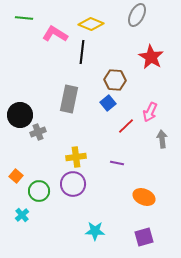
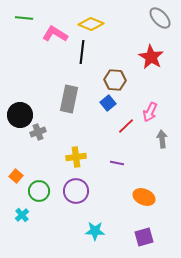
gray ellipse: moved 23 px right, 3 px down; rotated 70 degrees counterclockwise
purple circle: moved 3 px right, 7 px down
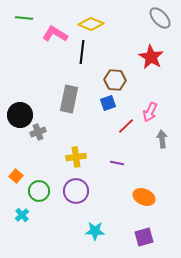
blue square: rotated 21 degrees clockwise
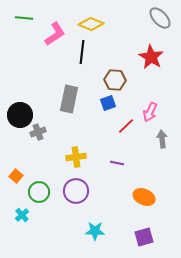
pink L-shape: rotated 115 degrees clockwise
green circle: moved 1 px down
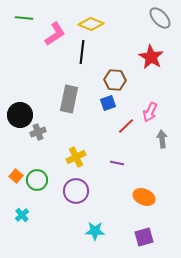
yellow cross: rotated 18 degrees counterclockwise
green circle: moved 2 px left, 12 px up
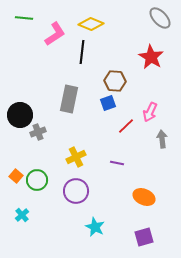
brown hexagon: moved 1 px down
cyan star: moved 4 px up; rotated 24 degrees clockwise
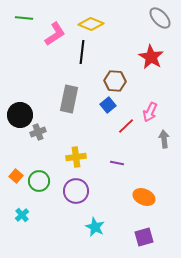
blue square: moved 2 px down; rotated 21 degrees counterclockwise
gray arrow: moved 2 px right
yellow cross: rotated 18 degrees clockwise
green circle: moved 2 px right, 1 px down
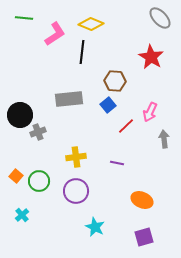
gray rectangle: rotated 72 degrees clockwise
orange ellipse: moved 2 px left, 3 px down
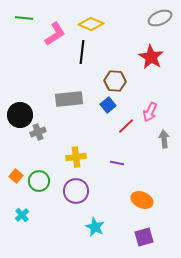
gray ellipse: rotated 70 degrees counterclockwise
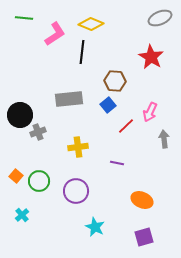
yellow cross: moved 2 px right, 10 px up
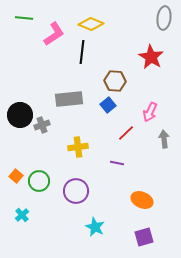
gray ellipse: moved 4 px right; rotated 60 degrees counterclockwise
pink L-shape: moved 1 px left
red line: moved 7 px down
gray cross: moved 4 px right, 7 px up
